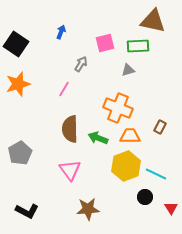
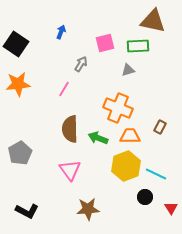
orange star: rotated 10 degrees clockwise
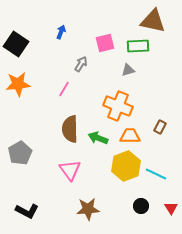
orange cross: moved 2 px up
black circle: moved 4 px left, 9 px down
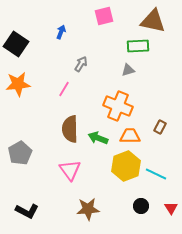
pink square: moved 1 px left, 27 px up
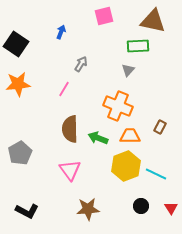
gray triangle: rotated 32 degrees counterclockwise
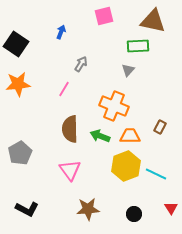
orange cross: moved 4 px left
green arrow: moved 2 px right, 2 px up
black circle: moved 7 px left, 8 px down
black L-shape: moved 2 px up
